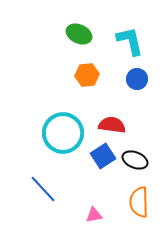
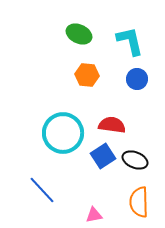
orange hexagon: rotated 10 degrees clockwise
blue line: moved 1 px left, 1 px down
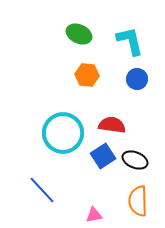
orange semicircle: moved 1 px left, 1 px up
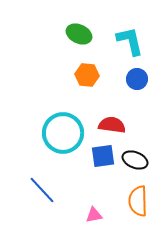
blue square: rotated 25 degrees clockwise
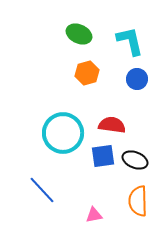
orange hexagon: moved 2 px up; rotated 20 degrees counterclockwise
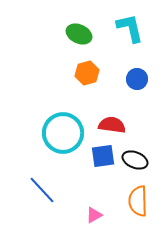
cyan L-shape: moved 13 px up
pink triangle: rotated 18 degrees counterclockwise
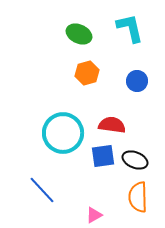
blue circle: moved 2 px down
orange semicircle: moved 4 px up
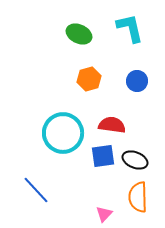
orange hexagon: moved 2 px right, 6 px down
blue line: moved 6 px left
pink triangle: moved 10 px right, 1 px up; rotated 18 degrees counterclockwise
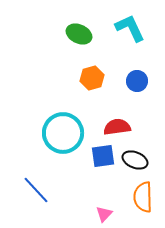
cyan L-shape: rotated 12 degrees counterclockwise
orange hexagon: moved 3 px right, 1 px up
red semicircle: moved 5 px right, 2 px down; rotated 16 degrees counterclockwise
orange semicircle: moved 5 px right
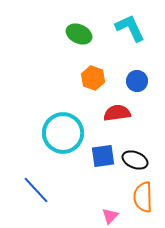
orange hexagon: moved 1 px right; rotated 25 degrees counterclockwise
red semicircle: moved 14 px up
pink triangle: moved 6 px right, 2 px down
